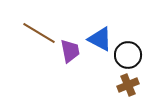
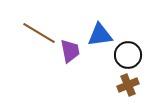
blue triangle: moved 4 px up; rotated 36 degrees counterclockwise
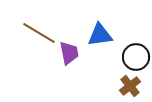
purple trapezoid: moved 1 px left, 2 px down
black circle: moved 8 px right, 2 px down
brown cross: moved 2 px right, 1 px down; rotated 15 degrees counterclockwise
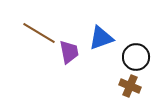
blue triangle: moved 1 px right, 3 px down; rotated 12 degrees counterclockwise
purple trapezoid: moved 1 px up
brown cross: rotated 30 degrees counterclockwise
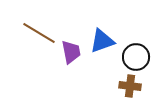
blue triangle: moved 1 px right, 3 px down
purple trapezoid: moved 2 px right
brown cross: rotated 15 degrees counterclockwise
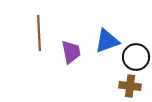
brown line: rotated 56 degrees clockwise
blue triangle: moved 5 px right
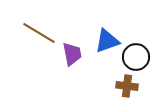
brown line: rotated 56 degrees counterclockwise
purple trapezoid: moved 1 px right, 2 px down
brown cross: moved 3 px left
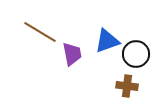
brown line: moved 1 px right, 1 px up
black circle: moved 3 px up
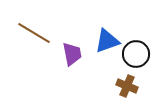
brown line: moved 6 px left, 1 px down
brown cross: rotated 15 degrees clockwise
